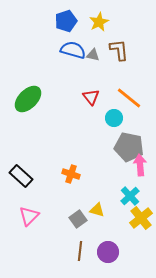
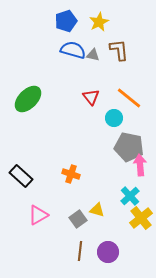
pink triangle: moved 9 px right, 1 px up; rotated 15 degrees clockwise
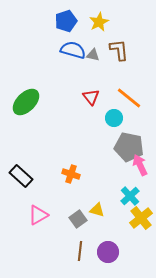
green ellipse: moved 2 px left, 3 px down
pink arrow: rotated 20 degrees counterclockwise
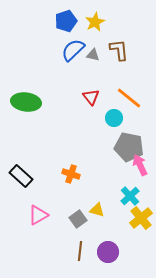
yellow star: moved 4 px left
blue semicircle: rotated 60 degrees counterclockwise
green ellipse: rotated 52 degrees clockwise
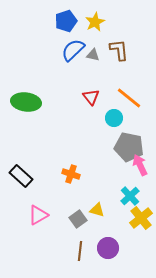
purple circle: moved 4 px up
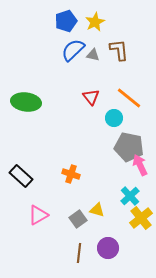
brown line: moved 1 px left, 2 px down
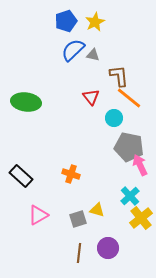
brown L-shape: moved 26 px down
gray square: rotated 18 degrees clockwise
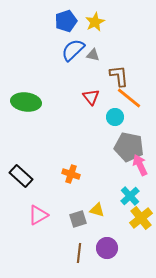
cyan circle: moved 1 px right, 1 px up
purple circle: moved 1 px left
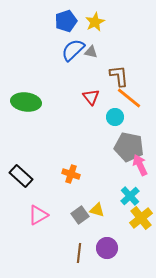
gray triangle: moved 2 px left, 3 px up
gray square: moved 2 px right, 4 px up; rotated 18 degrees counterclockwise
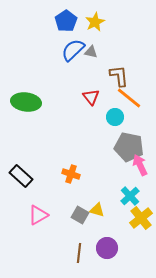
blue pentagon: rotated 15 degrees counterclockwise
gray square: rotated 24 degrees counterclockwise
